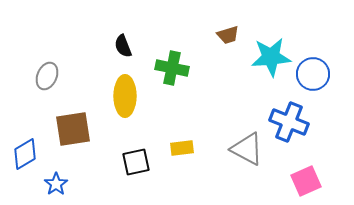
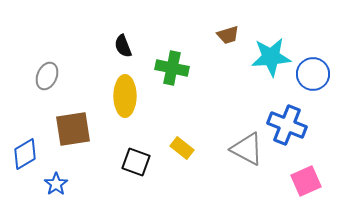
blue cross: moved 2 px left, 3 px down
yellow rectangle: rotated 45 degrees clockwise
black square: rotated 32 degrees clockwise
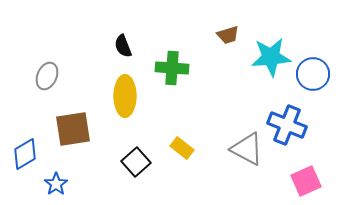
green cross: rotated 8 degrees counterclockwise
black square: rotated 28 degrees clockwise
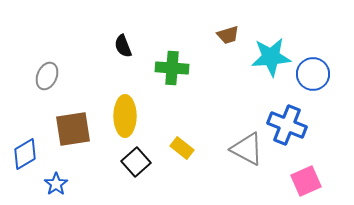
yellow ellipse: moved 20 px down
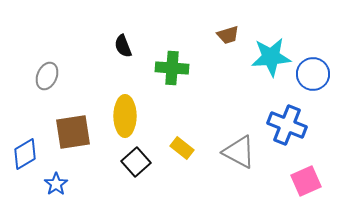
brown square: moved 3 px down
gray triangle: moved 8 px left, 3 px down
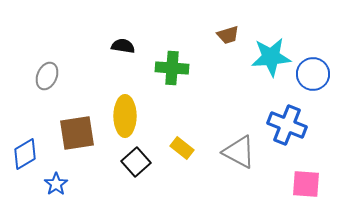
black semicircle: rotated 120 degrees clockwise
brown square: moved 4 px right, 1 px down
pink square: moved 3 px down; rotated 28 degrees clockwise
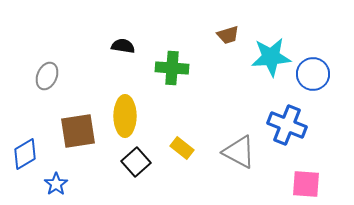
brown square: moved 1 px right, 2 px up
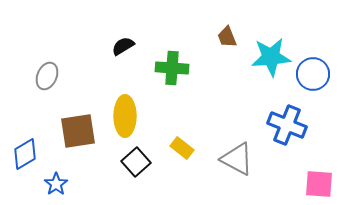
brown trapezoid: moved 1 px left, 2 px down; rotated 85 degrees clockwise
black semicircle: rotated 40 degrees counterclockwise
gray triangle: moved 2 px left, 7 px down
pink square: moved 13 px right
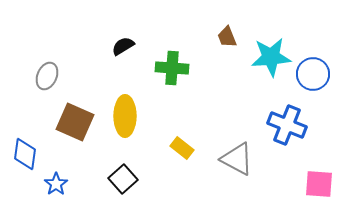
brown square: moved 3 px left, 9 px up; rotated 33 degrees clockwise
blue diamond: rotated 52 degrees counterclockwise
black square: moved 13 px left, 17 px down
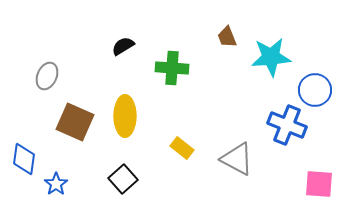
blue circle: moved 2 px right, 16 px down
blue diamond: moved 1 px left, 5 px down
